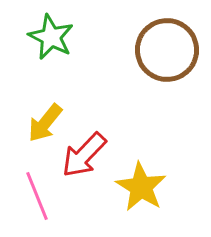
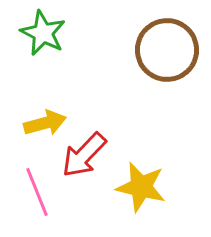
green star: moved 8 px left, 4 px up
yellow arrow: rotated 144 degrees counterclockwise
yellow star: rotated 18 degrees counterclockwise
pink line: moved 4 px up
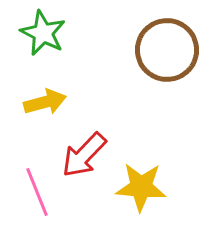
yellow arrow: moved 21 px up
yellow star: rotated 9 degrees counterclockwise
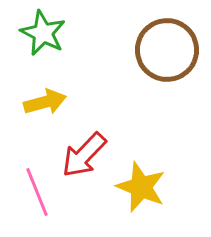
yellow star: rotated 18 degrees clockwise
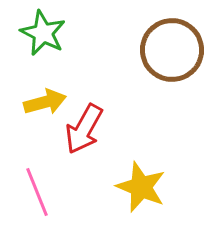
brown circle: moved 5 px right
red arrow: moved 26 px up; rotated 15 degrees counterclockwise
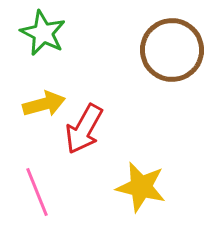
yellow arrow: moved 1 px left, 2 px down
yellow star: rotated 9 degrees counterclockwise
